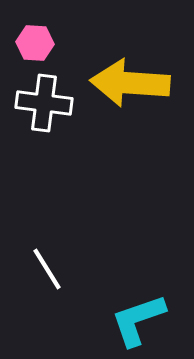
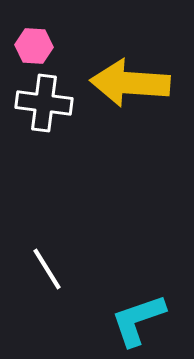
pink hexagon: moved 1 px left, 3 px down
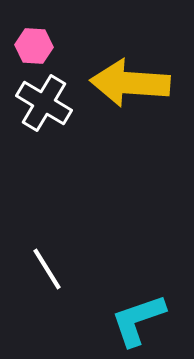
white cross: rotated 24 degrees clockwise
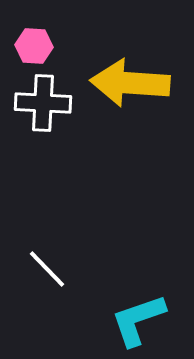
white cross: moved 1 px left; rotated 28 degrees counterclockwise
white line: rotated 12 degrees counterclockwise
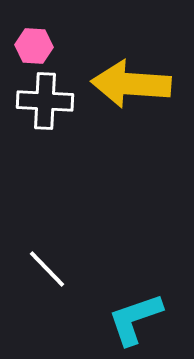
yellow arrow: moved 1 px right, 1 px down
white cross: moved 2 px right, 2 px up
cyan L-shape: moved 3 px left, 1 px up
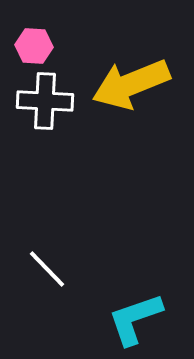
yellow arrow: rotated 26 degrees counterclockwise
